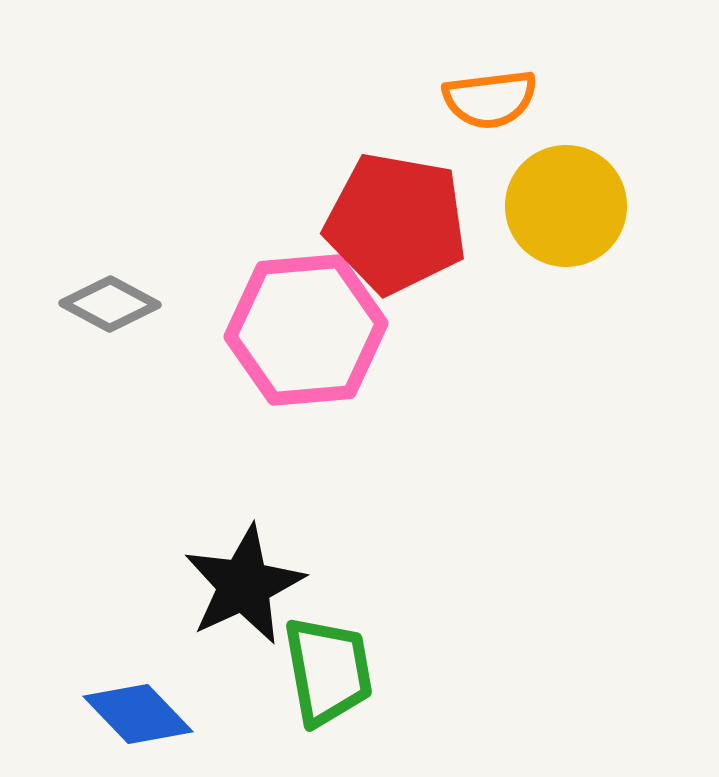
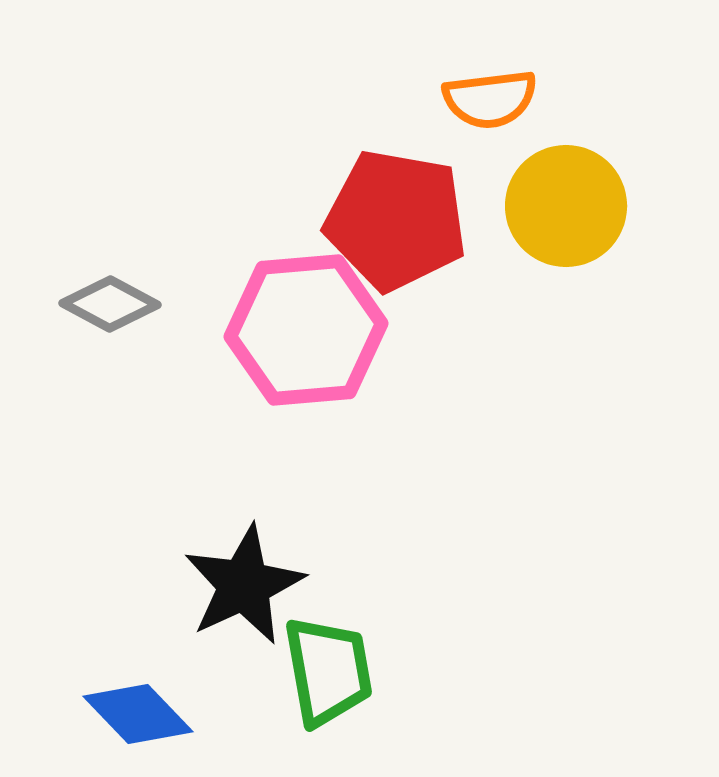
red pentagon: moved 3 px up
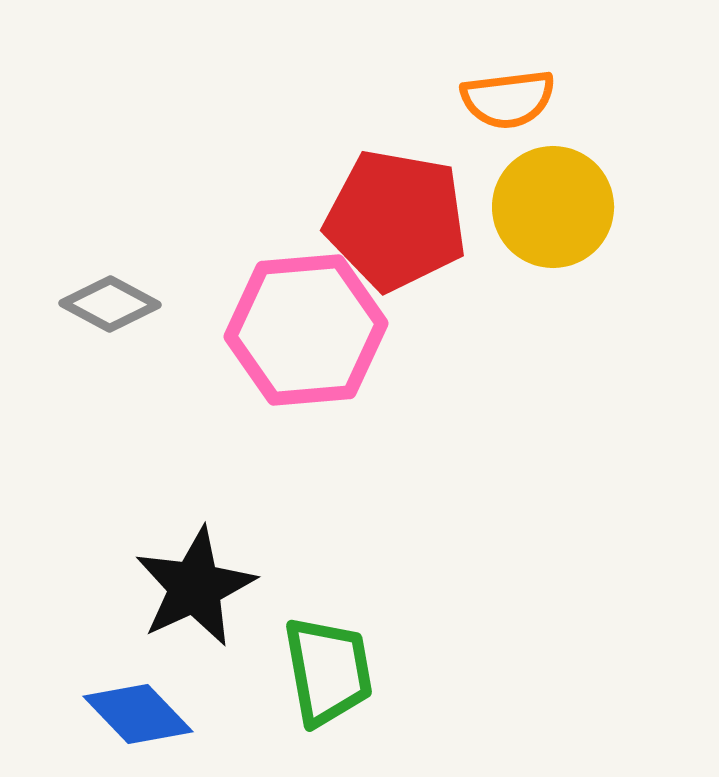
orange semicircle: moved 18 px right
yellow circle: moved 13 px left, 1 px down
black star: moved 49 px left, 2 px down
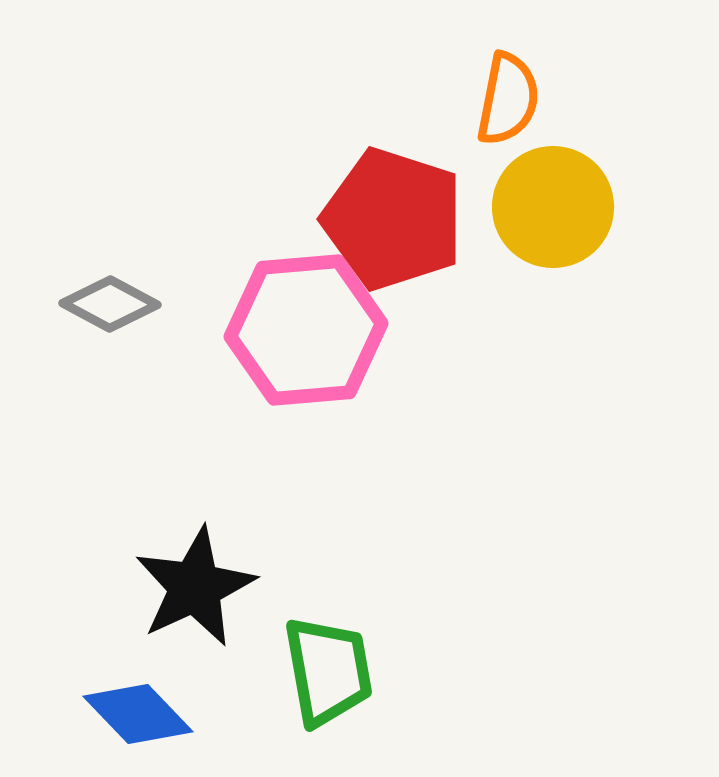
orange semicircle: rotated 72 degrees counterclockwise
red pentagon: moved 3 px left, 1 px up; rotated 8 degrees clockwise
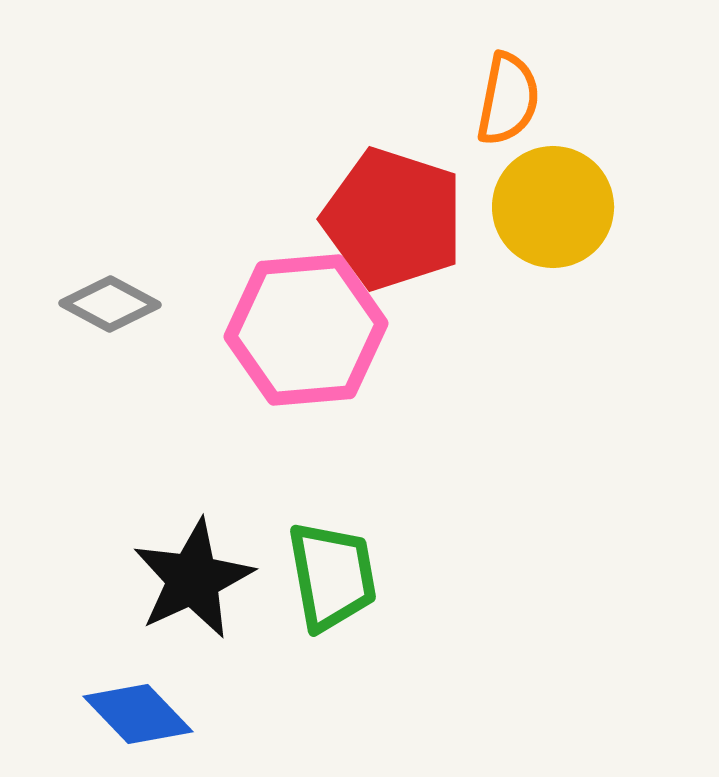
black star: moved 2 px left, 8 px up
green trapezoid: moved 4 px right, 95 px up
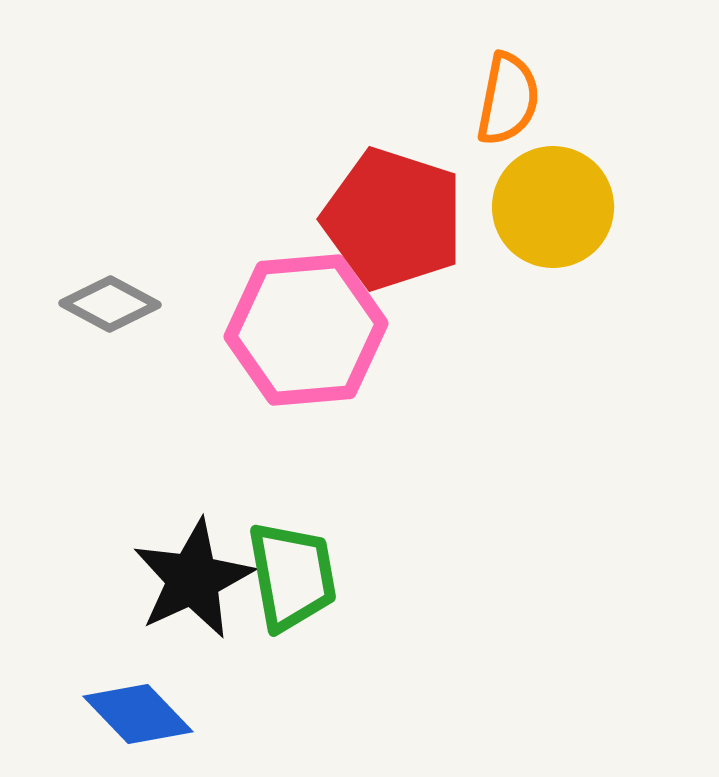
green trapezoid: moved 40 px left
